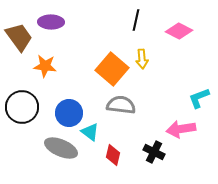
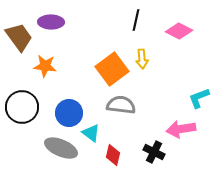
orange square: rotated 12 degrees clockwise
cyan triangle: moved 1 px right, 1 px down
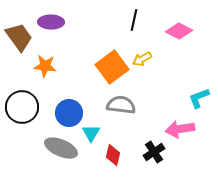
black line: moved 2 px left
yellow arrow: rotated 66 degrees clockwise
orange square: moved 2 px up
pink arrow: moved 1 px left
cyan triangle: rotated 24 degrees clockwise
black cross: rotated 30 degrees clockwise
